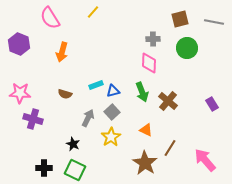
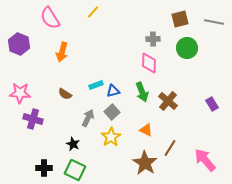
brown semicircle: rotated 16 degrees clockwise
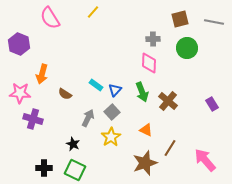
orange arrow: moved 20 px left, 22 px down
cyan rectangle: rotated 56 degrees clockwise
blue triangle: moved 2 px right, 1 px up; rotated 32 degrees counterclockwise
brown star: rotated 20 degrees clockwise
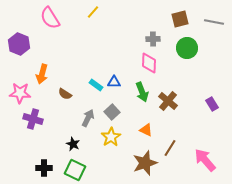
blue triangle: moved 1 px left, 8 px up; rotated 48 degrees clockwise
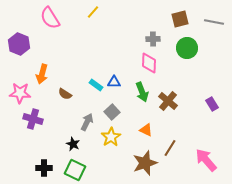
gray arrow: moved 1 px left, 4 px down
pink arrow: moved 1 px right
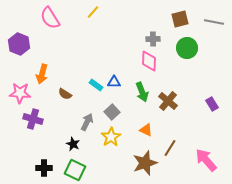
pink diamond: moved 2 px up
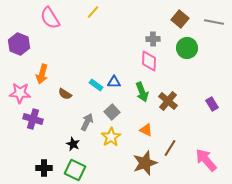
brown square: rotated 36 degrees counterclockwise
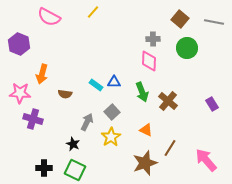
pink semicircle: moved 1 px left, 1 px up; rotated 30 degrees counterclockwise
brown semicircle: rotated 24 degrees counterclockwise
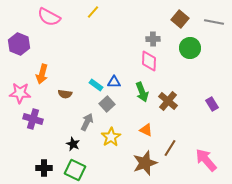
green circle: moved 3 px right
gray square: moved 5 px left, 8 px up
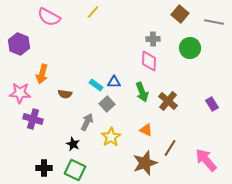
brown square: moved 5 px up
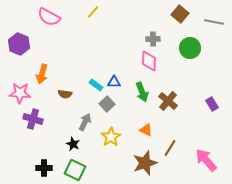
gray arrow: moved 2 px left
